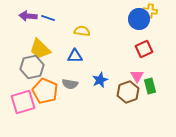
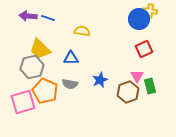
blue triangle: moved 4 px left, 2 px down
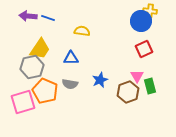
blue circle: moved 2 px right, 2 px down
yellow trapezoid: rotated 100 degrees counterclockwise
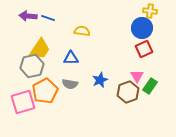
blue circle: moved 1 px right, 7 px down
gray hexagon: moved 1 px up
green rectangle: rotated 49 degrees clockwise
orange pentagon: rotated 20 degrees clockwise
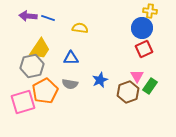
yellow semicircle: moved 2 px left, 3 px up
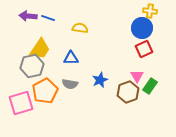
pink square: moved 2 px left, 1 px down
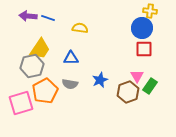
red square: rotated 24 degrees clockwise
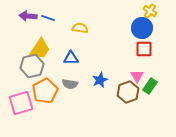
yellow cross: rotated 24 degrees clockwise
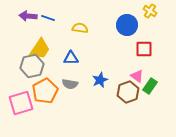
blue circle: moved 15 px left, 3 px up
pink triangle: rotated 24 degrees counterclockwise
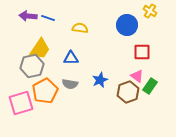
red square: moved 2 px left, 3 px down
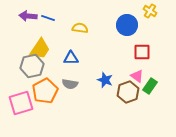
blue star: moved 5 px right; rotated 28 degrees counterclockwise
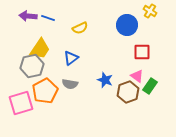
yellow semicircle: rotated 147 degrees clockwise
blue triangle: rotated 35 degrees counterclockwise
